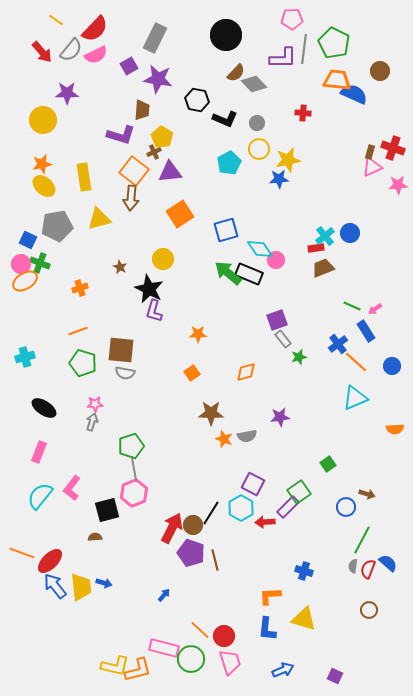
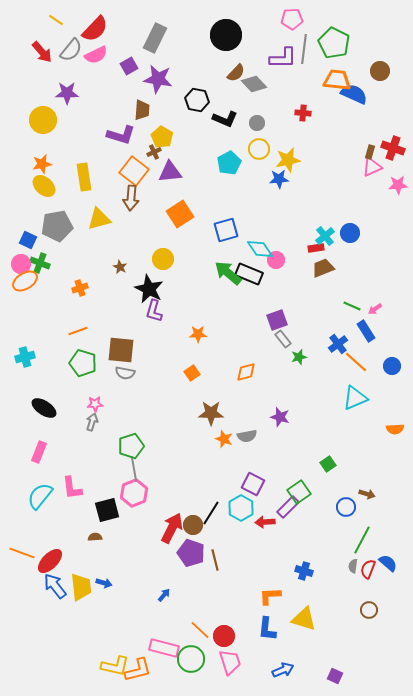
purple star at (280, 417): rotated 24 degrees clockwise
pink L-shape at (72, 488): rotated 45 degrees counterclockwise
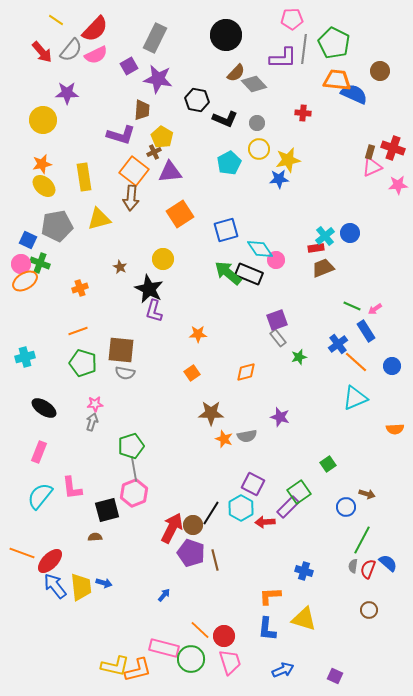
gray rectangle at (283, 339): moved 5 px left, 1 px up
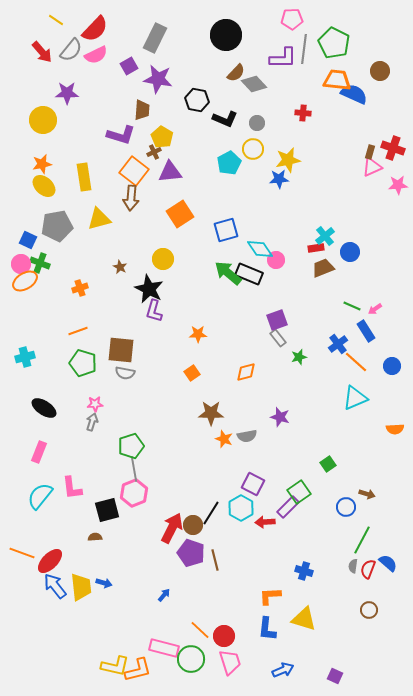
yellow circle at (259, 149): moved 6 px left
blue circle at (350, 233): moved 19 px down
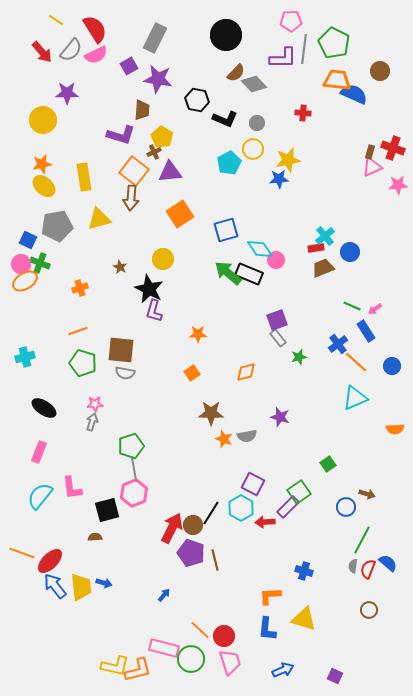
pink pentagon at (292, 19): moved 1 px left, 2 px down
red semicircle at (95, 29): rotated 76 degrees counterclockwise
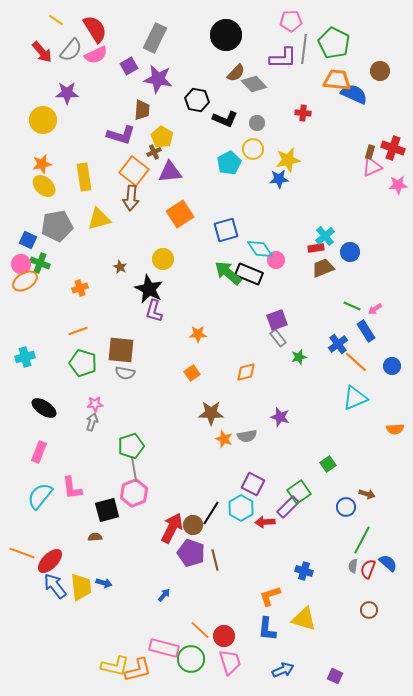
orange L-shape at (270, 596): rotated 15 degrees counterclockwise
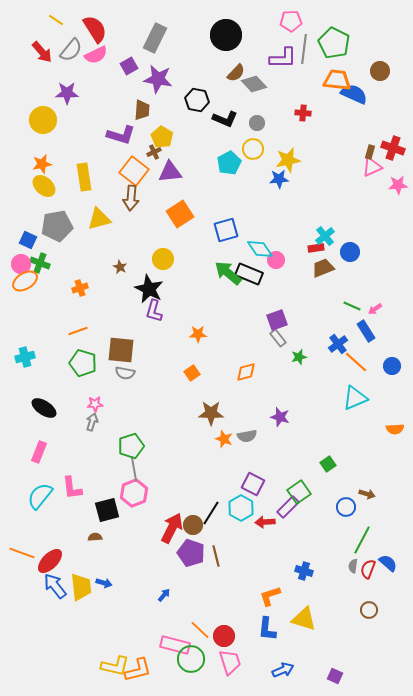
brown line at (215, 560): moved 1 px right, 4 px up
pink rectangle at (164, 648): moved 11 px right, 3 px up
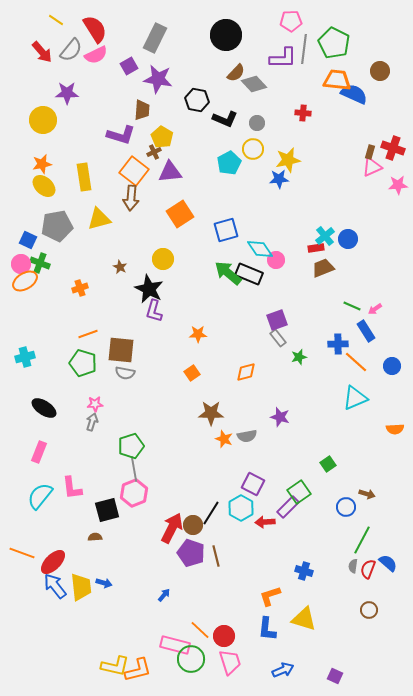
blue circle at (350, 252): moved 2 px left, 13 px up
orange line at (78, 331): moved 10 px right, 3 px down
blue cross at (338, 344): rotated 36 degrees clockwise
red ellipse at (50, 561): moved 3 px right, 1 px down
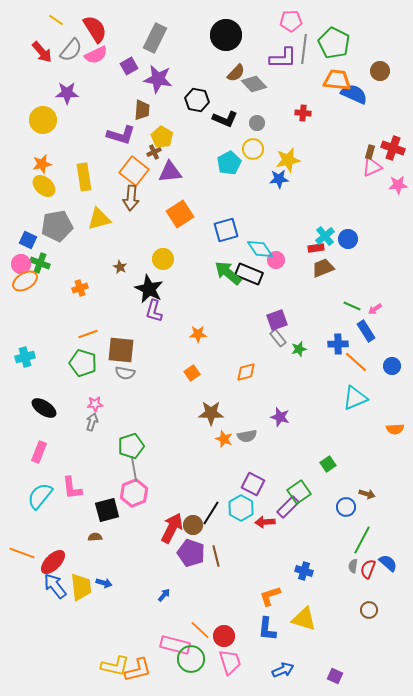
green star at (299, 357): moved 8 px up
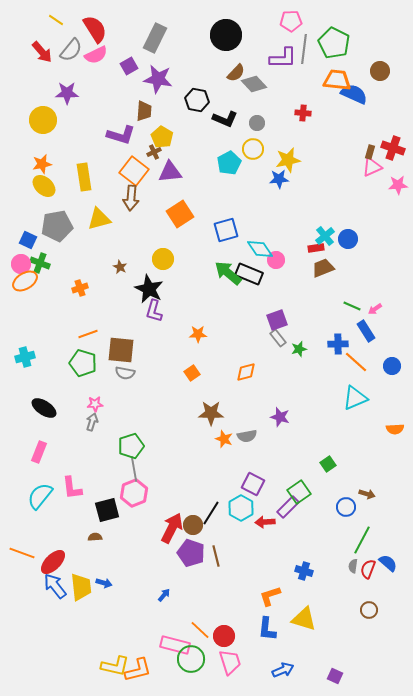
brown trapezoid at (142, 110): moved 2 px right, 1 px down
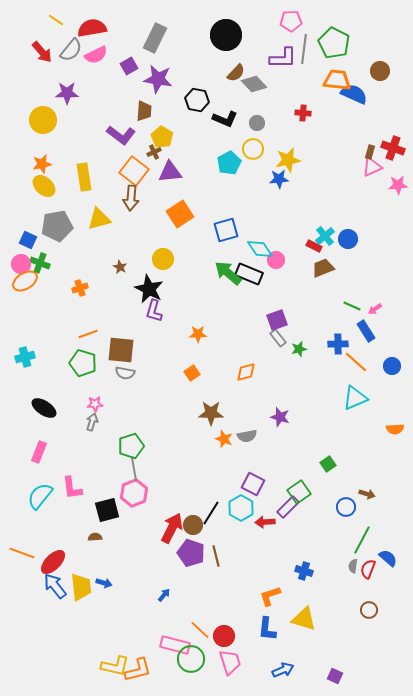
red semicircle at (95, 29): moved 3 px left, 1 px up; rotated 68 degrees counterclockwise
purple L-shape at (121, 135): rotated 20 degrees clockwise
red rectangle at (316, 248): moved 2 px left, 2 px up; rotated 35 degrees clockwise
blue semicircle at (388, 563): moved 5 px up
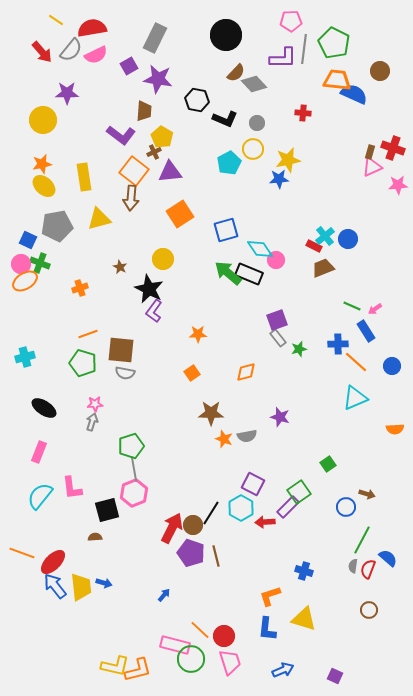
purple L-shape at (154, 311): rotated 20 degrees clockwise
